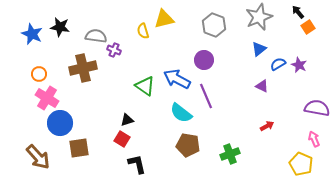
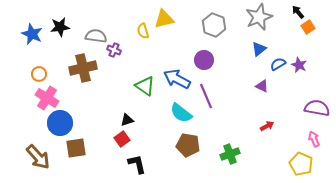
black star: rotated 18 degrees counterclockwise
red square: rotated 21 degrees clockwise
brown square: moved 3 px left
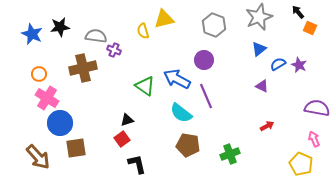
orange square: moved 2 px right, 1 px down; rotated 32 degrees counterclockwise
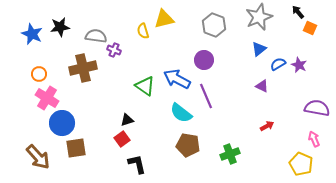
blue circle: moved 2 px right
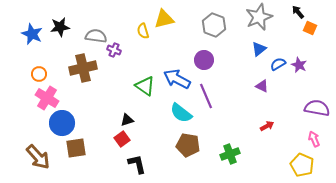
yellow pentagon: moved 1 px right, 1 px down
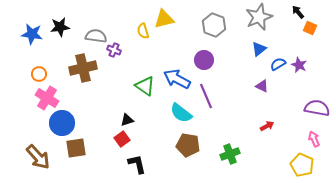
blue star: rotated 15 degrees counterclockwise
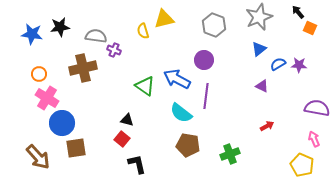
purple star: rotated 21 degrees counterclockwise
purple line: rotated 30 degrees clockwise
black triangle: rotated 32 degrees clockwise
red square: rotated 14 degrees counterclockwise
